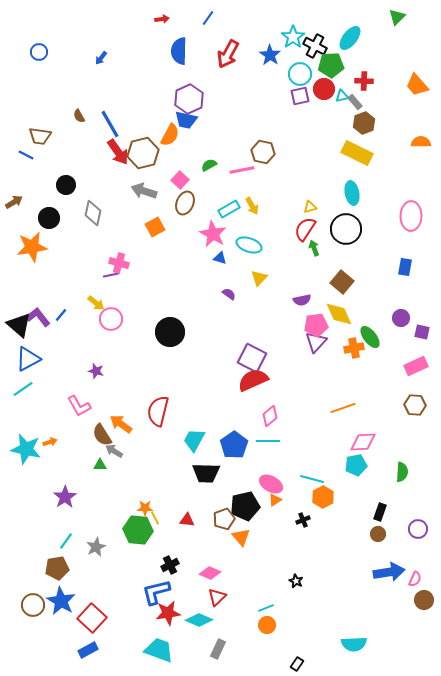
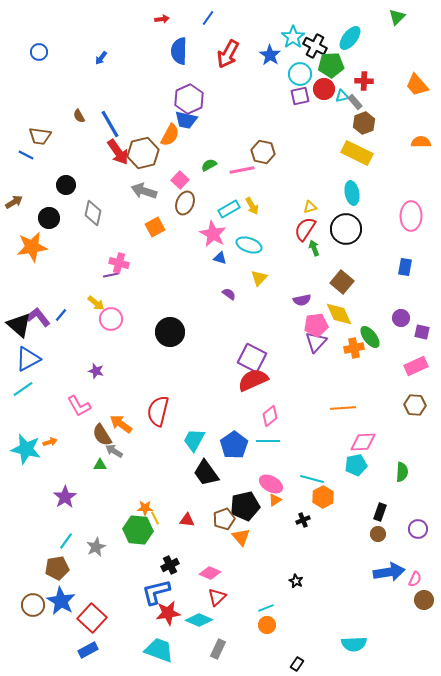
orange line at (343, 408): rotated 15 degrees clockwise
black trapezoid at (206, 473): rotated 52 degrees clockwise
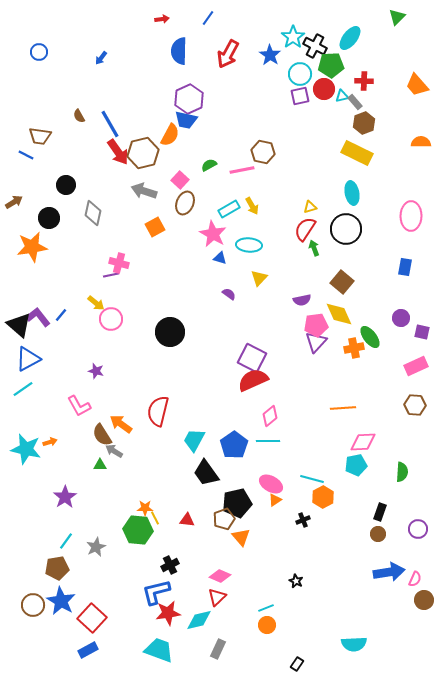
cyan ellipse at (249, 245): rotated 15 degrees counterclockwise
black pentagon at (245, 506): moved 8 px left, 3 px up
pink diamond at (210, 573): moved 10 px right, 3 px down
cyan diamond at (199, 620): rotated 36 degrees counterclockwise
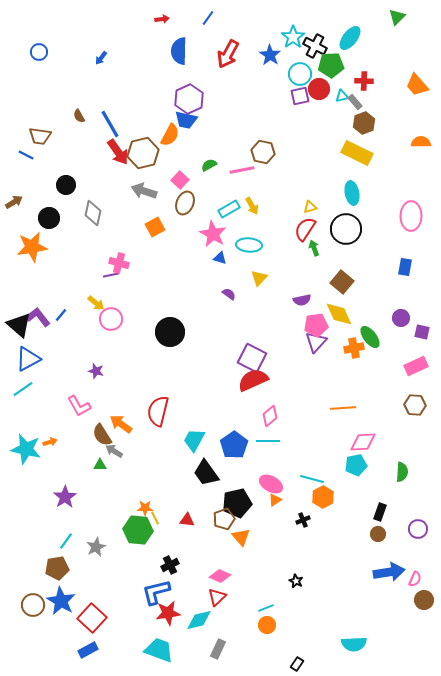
red circle at (324, 89): moved 5 px left
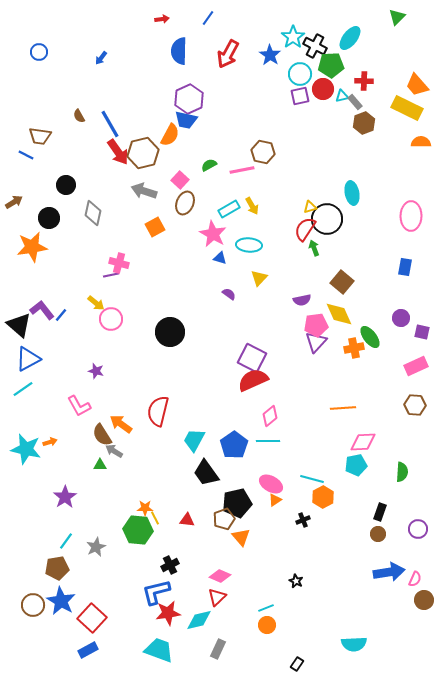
red circle at (319, 89): moved 4 px right
yellow rectangle at (357, 153): moved 50 px right, 45 px up
black circle at (346, 229): moved 19 px left, 10 px up
purple L-shape at (38, 317): moved 4 px right, 7 px up
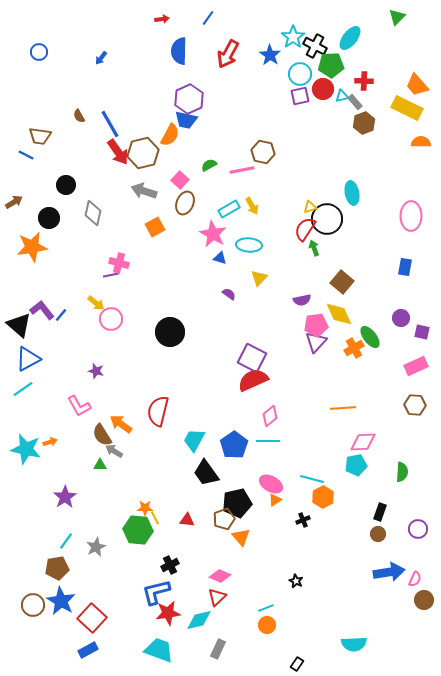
orange cross at (354, 348): rotated 18 degrees counterclockwise
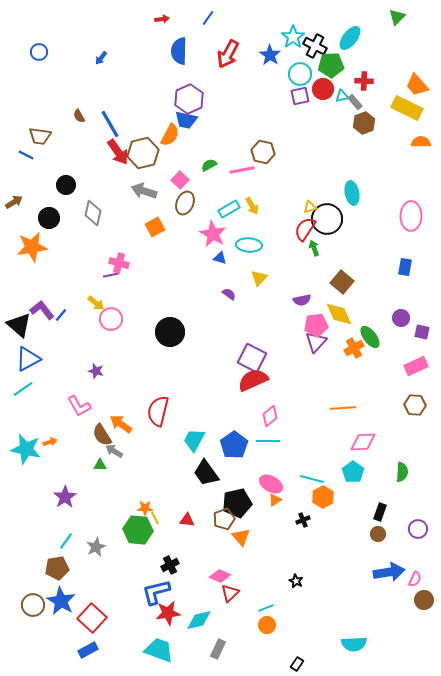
cyan pentagon at (356, 465): moved 3 px left, 7 px down; rotated 25 degrees counterclockwise
red triangle at (217, 597): moved 13 px right, 4 px up
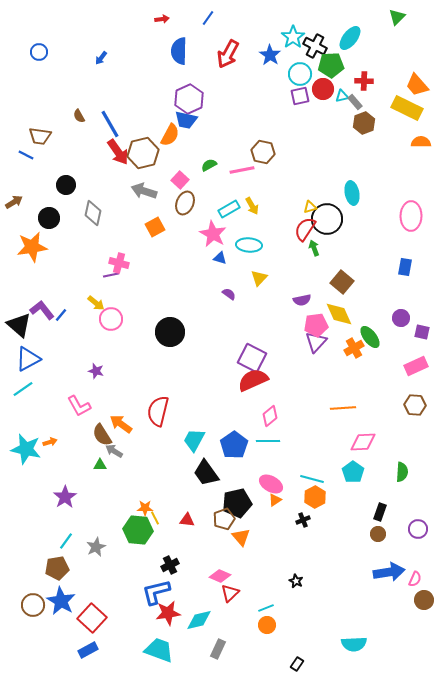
orange hexagon at (323, 497): moved 8 px left
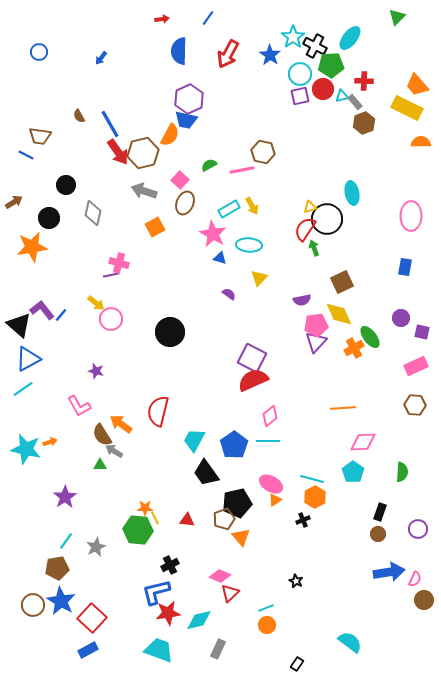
brown square at (342, 282): rotated 25 degrees clockwise
cyan semicircle at (354, 644): moved 4 px left, 2 px up; rotated 140 degrees counterclockwise
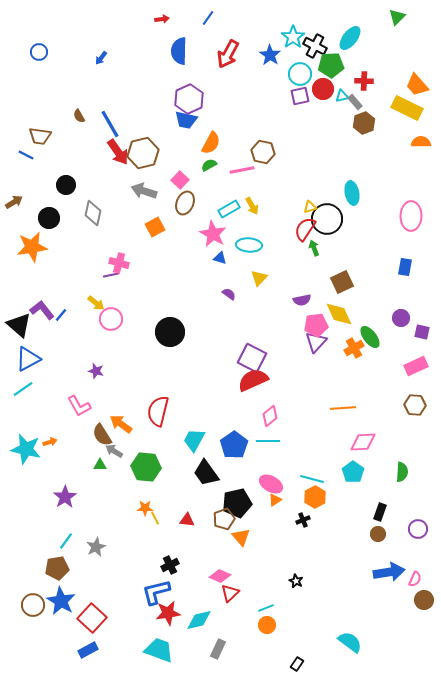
orange semicircle at (170, 135): moved 41 px right, 8 px down
green hexagon at (138, 530): moved 8 px right, 63 px up
